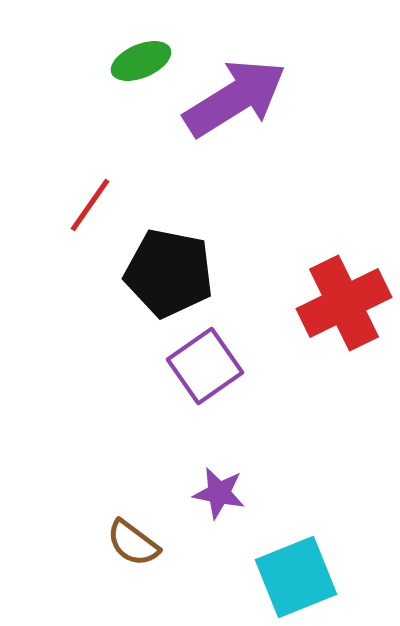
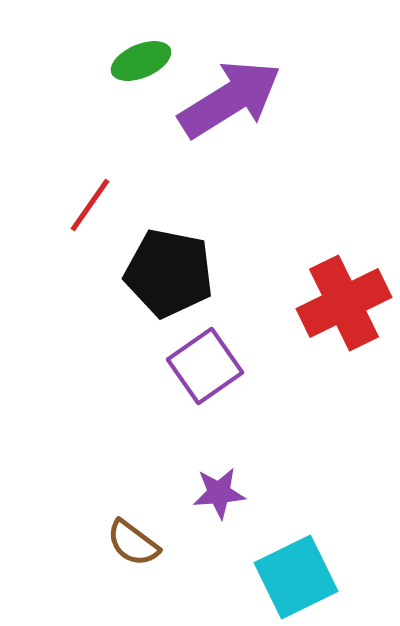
purple arrow: moved 5 px left, 1 px down
purple star: rotated 16 degrees counterclockwise
cyan square: rotated 4 degrees counterclockwise
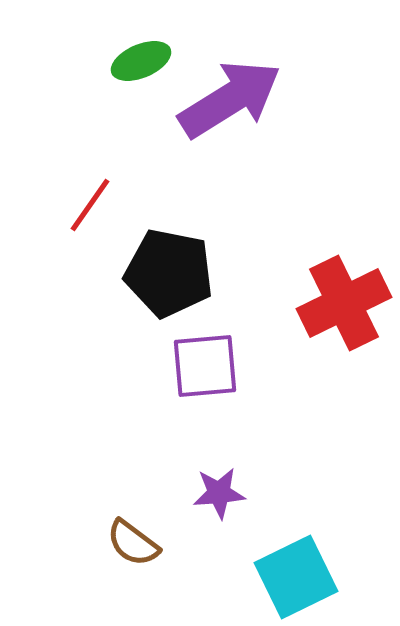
purple square: rotated 30 degrees clockwise
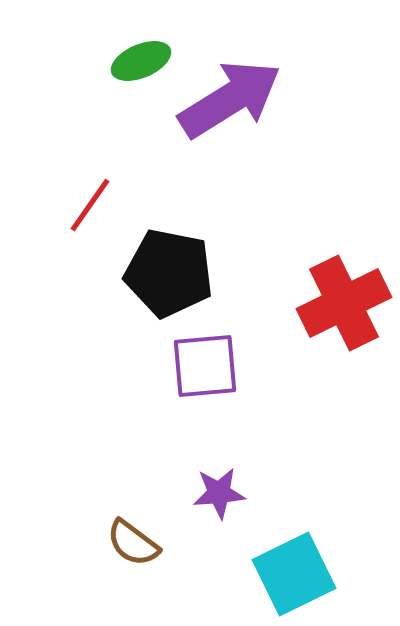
cyan square: moved 2 px left, 3 px up
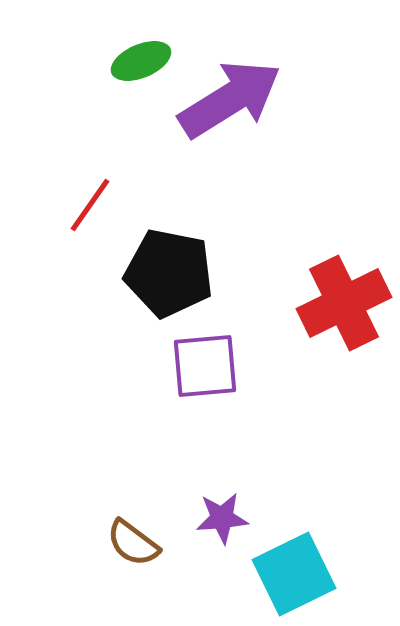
purple star: moved 3 px right, 25 px down
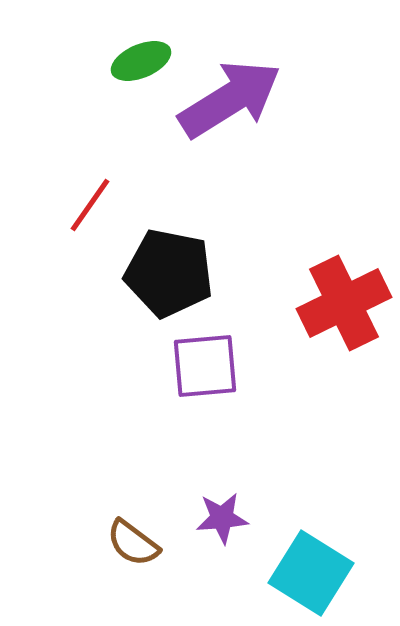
cyan square: moved 17 px right, 1 px up; rotated 32 degrees counterclockwise
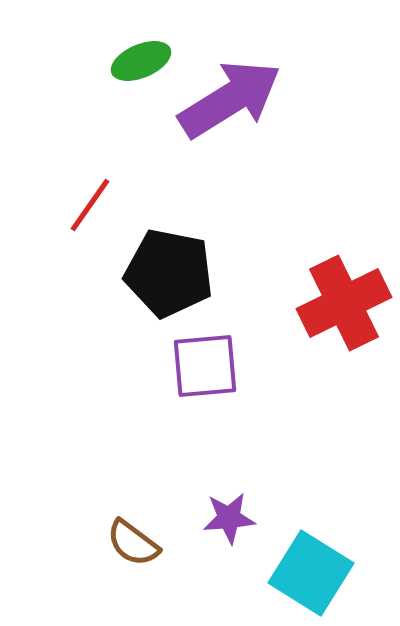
purple star: moved 7 px right
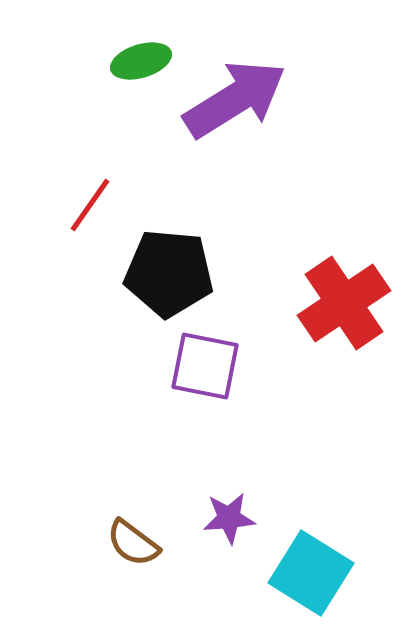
green ellipse: rotated 6 degrees clockwise
purple arrow: moved 5 px right
black pentagon: rotated 6 degrees counterclockwise
red cross: rotated 8 degrees counterclockwise
purple square: rotated 16 degrees clockwise
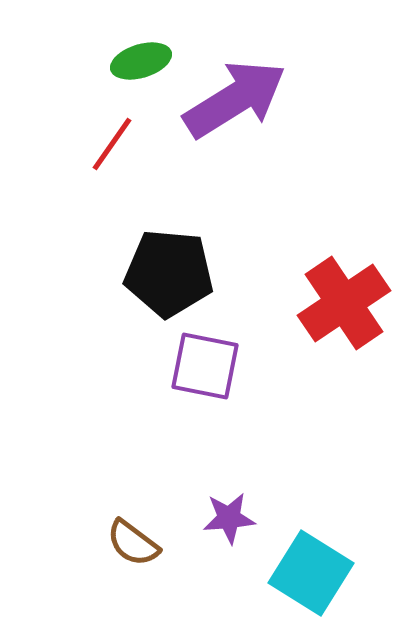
red line: moved 22 px right, 61 px up
